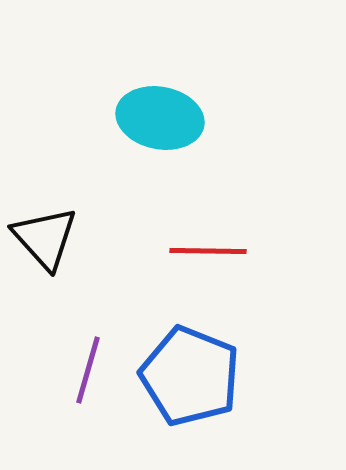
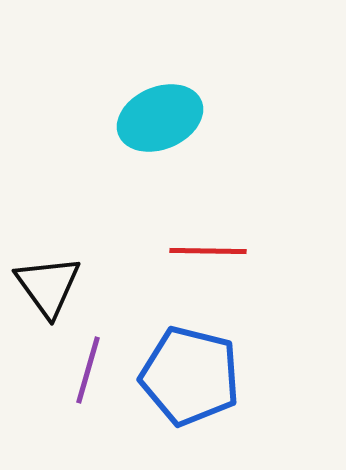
cyan ellipse: rotated 34 degrees counterclockwise
black triangle: moved 3 px right, 48 px down; rotated 6 degrees clockwise
blue pentagon: rotated 8 degrees counterclockwise
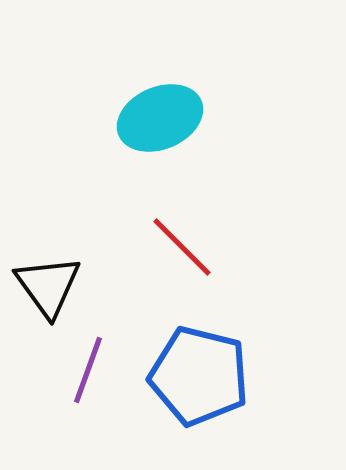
red line: moved 26 px left, 4 px up; rotated 44 degrees clockwise
purple line: rotated 4 degrees clockwise
blue pentagon: moved 9 px right
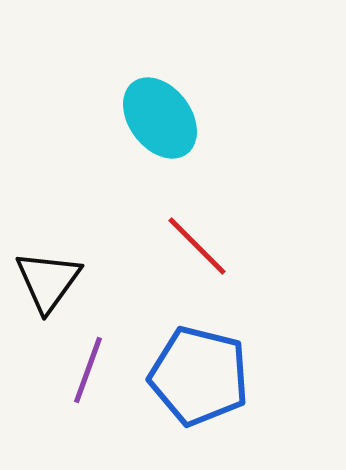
cyan ellipse: rotated 76 degrees clockwise
red line: moved 15 px right, 1 px up
black triangle: moved 5 px up; rotated 12 degrees clockwise
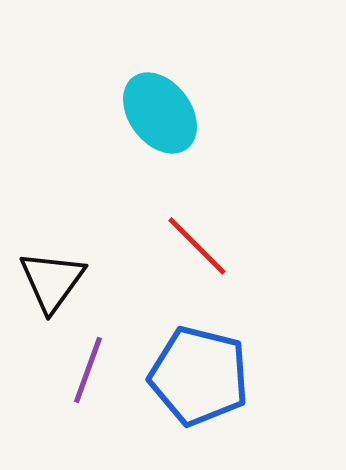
cyan ellipse: moved 5 px up
black triangle: moved 4 px right
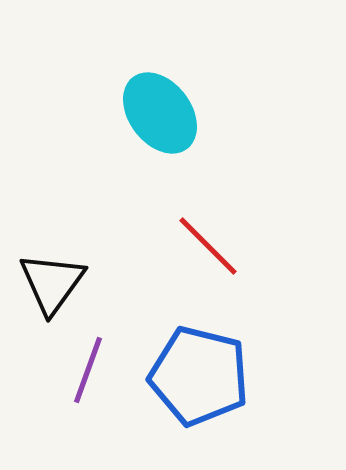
red line: moved 11 px right
black triangle: moved 2 px down
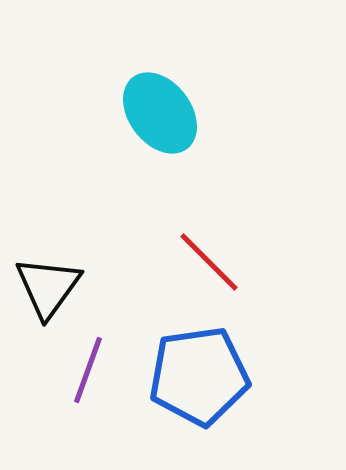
red line: moved 1 px right, 16 px down
black triangle: moved 4 px left, 4 px down
blue pentagon: rotated 22 degrees counterclockwise
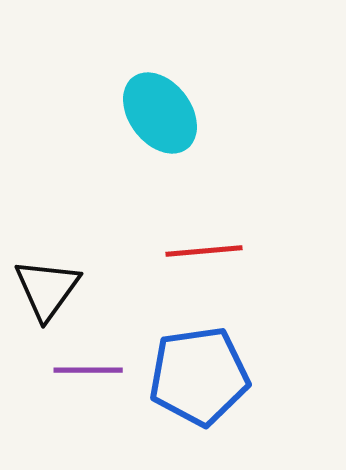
red line: moved 5 px left, 11 px up; rotated 50 degrees counterclockwise
black triangle: moved 1 px left, 2 px down
purple line: rotated 70 degrees clockwise
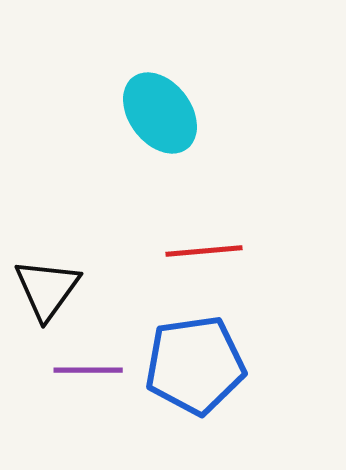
blue pentagon: moved 4 px left, 11 px up
